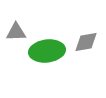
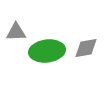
gray diamond: moved 6 px down
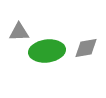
gray triangle: moved 3 px right
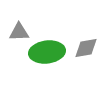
green ellipse: moved 1 px down
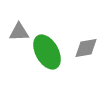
green ellipse: rotated 68 degrees clockwise
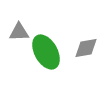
green ellipse: moved 1 px left
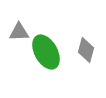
gray diamond: moved 2 px down; rotated 65 degrees counterclockwise
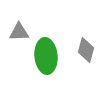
green ellipse: moved 4 px down; rotated 24 degrees clockwise
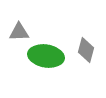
green ellipse: rotated 76 degrees counterclockwise
